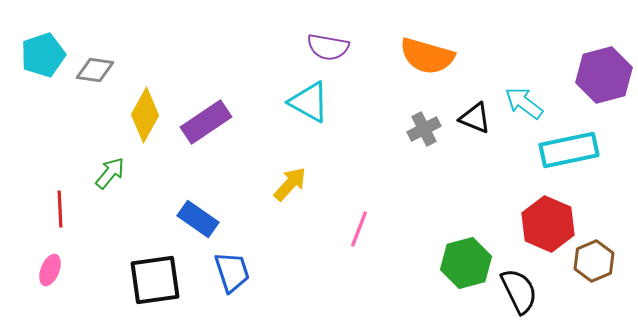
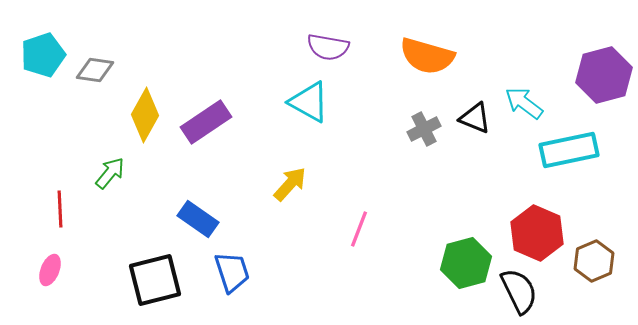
red hexagon: moved 11 px left, 9 px down
black square: rotated 6 degrees counterclockwise
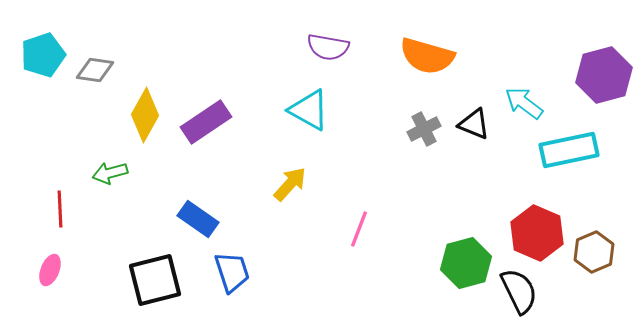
cyan triangle: moved 8 px down
black triangle: moved 1 px left, 6 px down
green arrow: rotated 144 degrees counterclockwise
brown hexagon: moved 9 px up
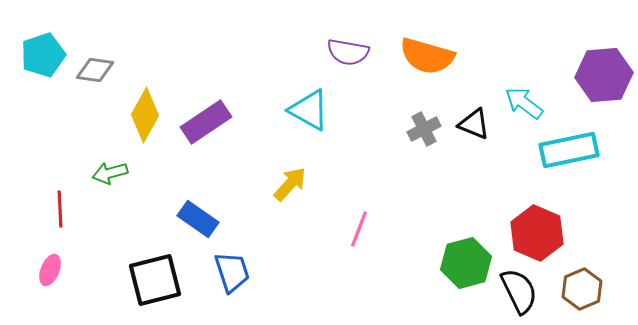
purple semicircle: moved 20 px right, 5 px down
purple hexagon: rotated 10 degrees clockwise
brown hexagon: moved 12 px left, 37 px down
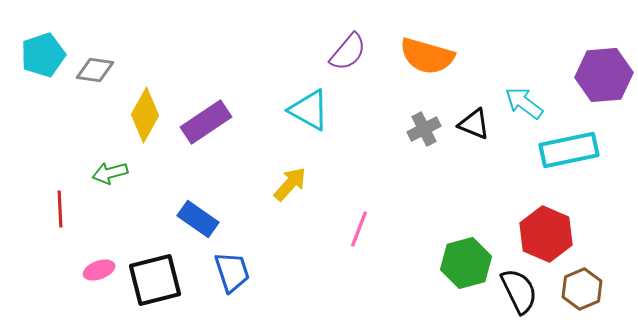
purple semicircle: rotated 60 degrees counterclockwise
red hexagon: moved 9 px right, 1 px down
pink ellipse: moved 49 px right; rotated 48 degrees clockwise
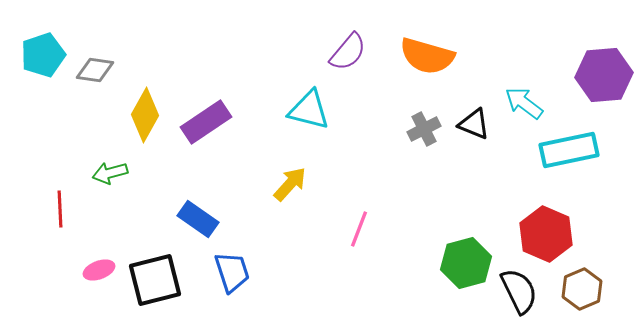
cyan triangle: rotated 15 degrees counterclockwise
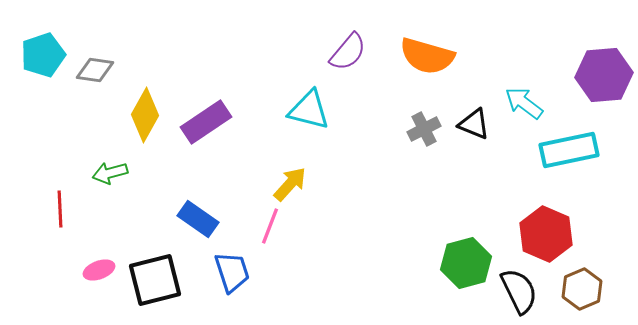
pink line: moved 89 px left, 3 px up
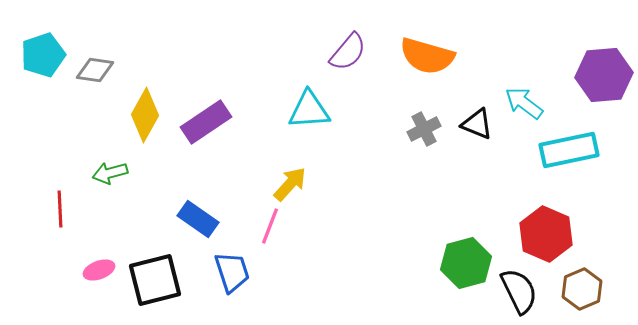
cyan triangle: rotated 18 degrees counterclockwise
black triangle: moved 3 px right
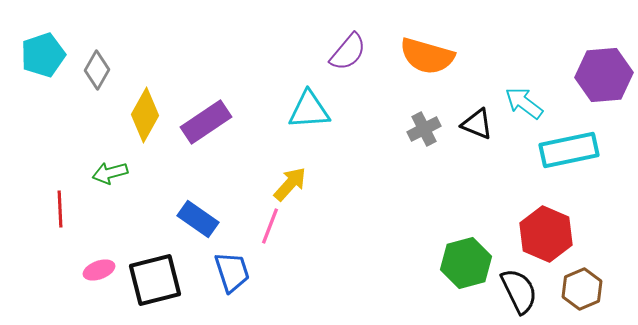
gray diamond: moved 2 px right; rotated 69 degrees counterclockwise
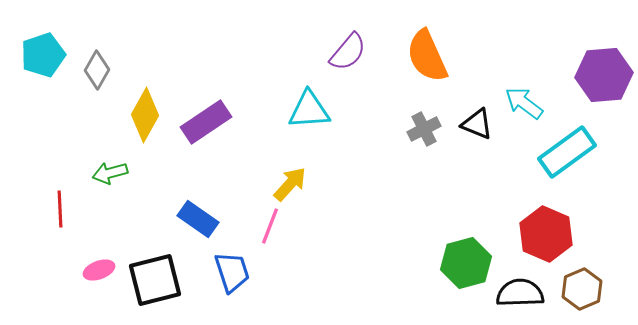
orange semicircle: rotated 50 degrees clockwise
cyan rectangle: moved 2 px left, 2 px down; rotated 24 degrees counterclockwise
black semicircle: moved 1 px right, 2 px down; rotated 66 degrees counterclockwise
